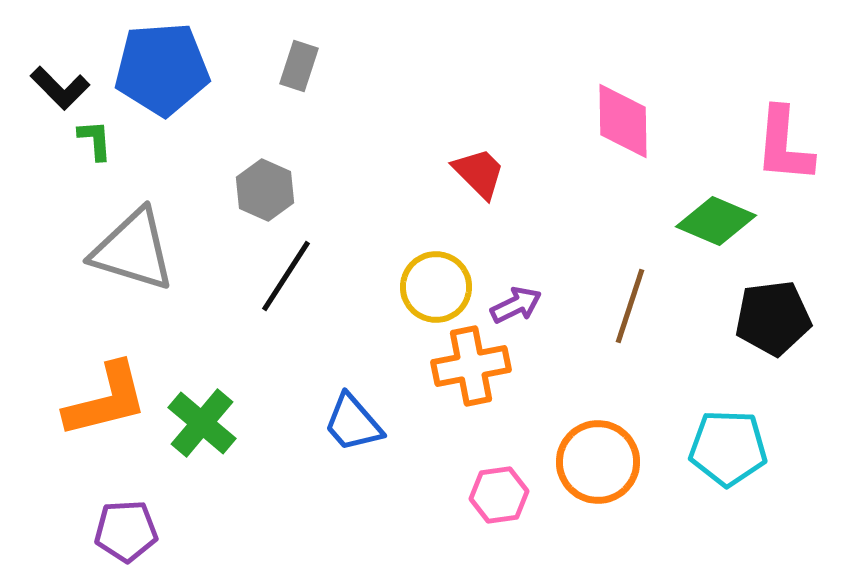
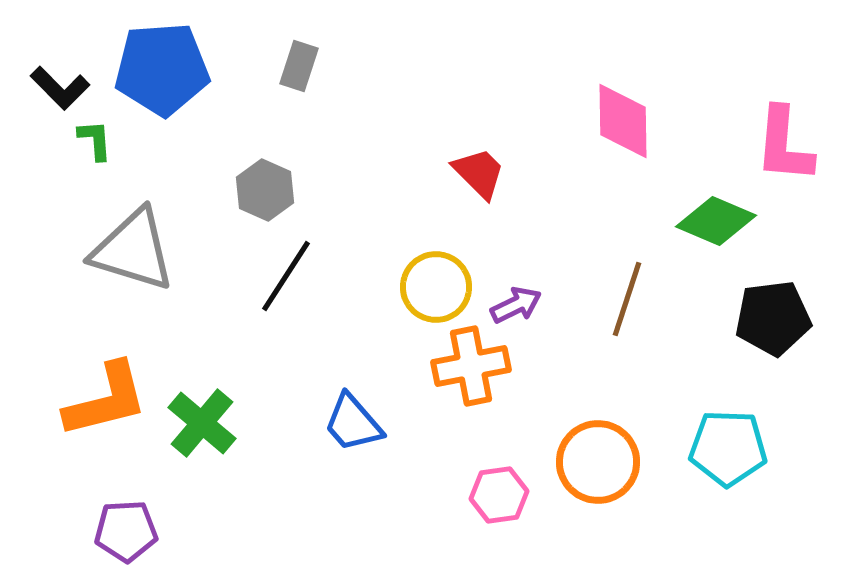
brown line: moved 3 px left, 7 px up
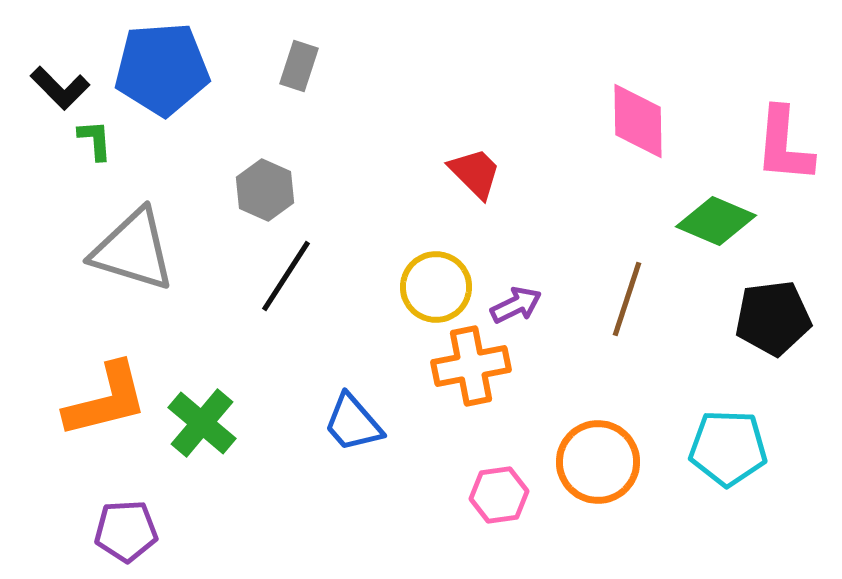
pink diamond: moved 15 px right
red trapezoid: moved 4 px left
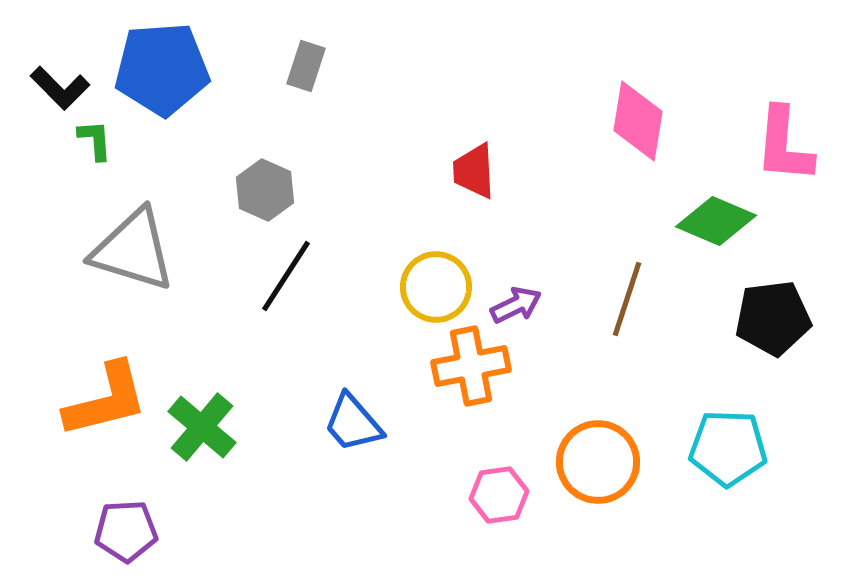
gray rectangle: moved 7 px right
pink diamond: rotated 10 degrees clockwise
red trapezoid: moved 1 px left, 2 px up; rotated 138 degrees counterclockwise
green cross: moved 4 px down
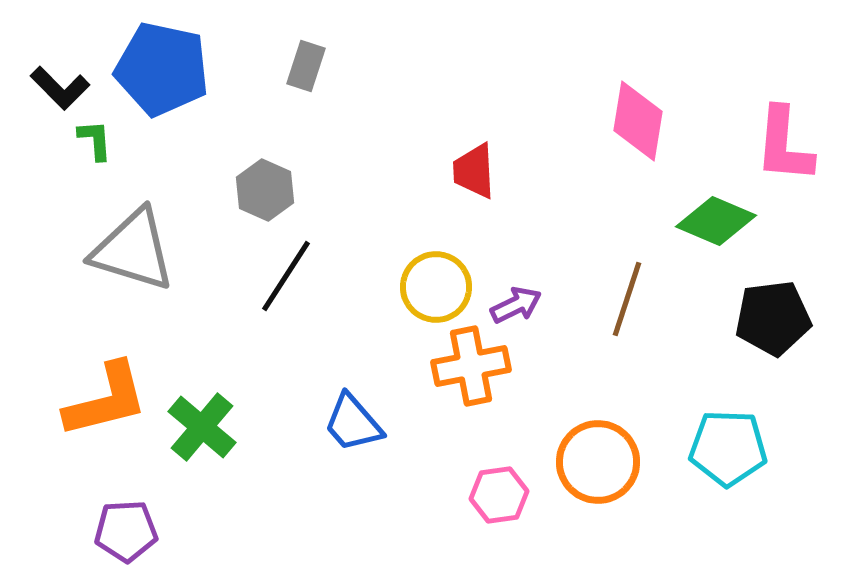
blue pentagon: rotated 16 degrees clockwise
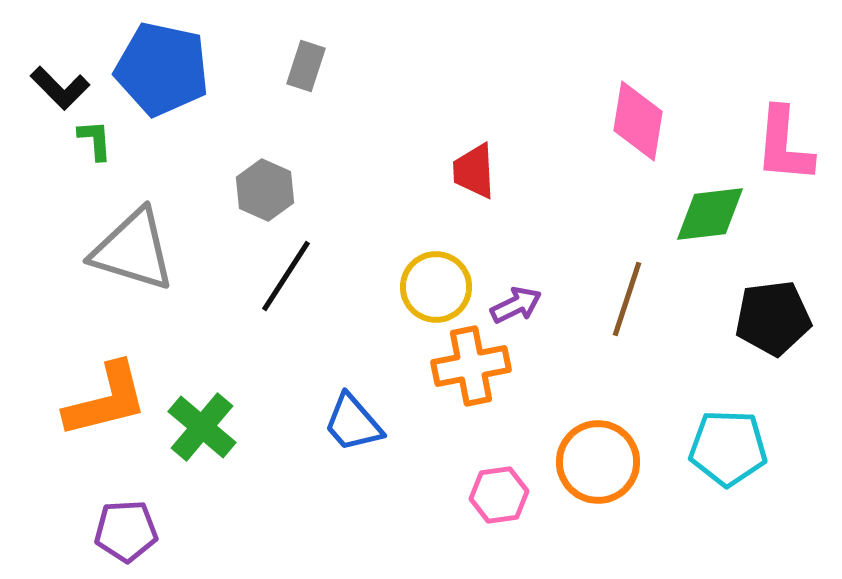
green diamond: moved 6 px left, 7 px up; rotated 30 degrees counterclockwise
